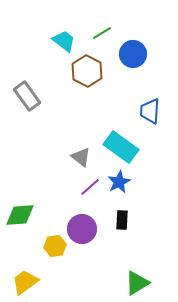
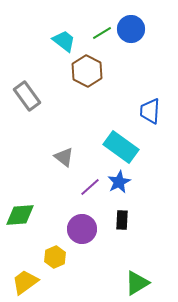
blue circle: moved 2 px left, 25 px up
gray triangle: moved 17 px left
yellow hexagon: moved 11 px down; rotated 15 degrees counterclockwise
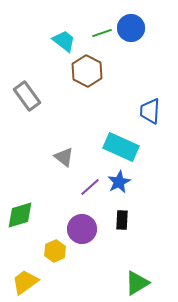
blue circle: moved 1 px up
green line: rotated 12 degrees clockwise
cyan rectangle: rotated 12 degrees counterclockwise
green diamond: rotated 12 degrees counterclockwise
yellow hexagon: moved 6 px up
